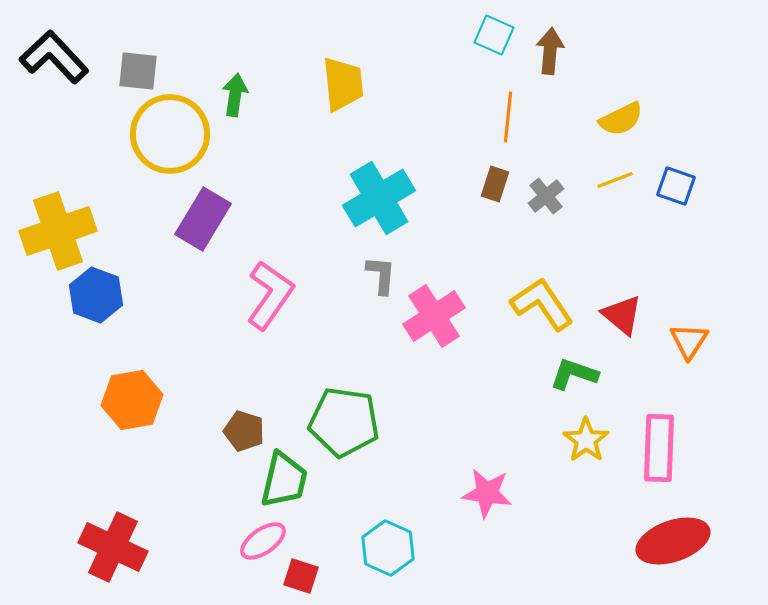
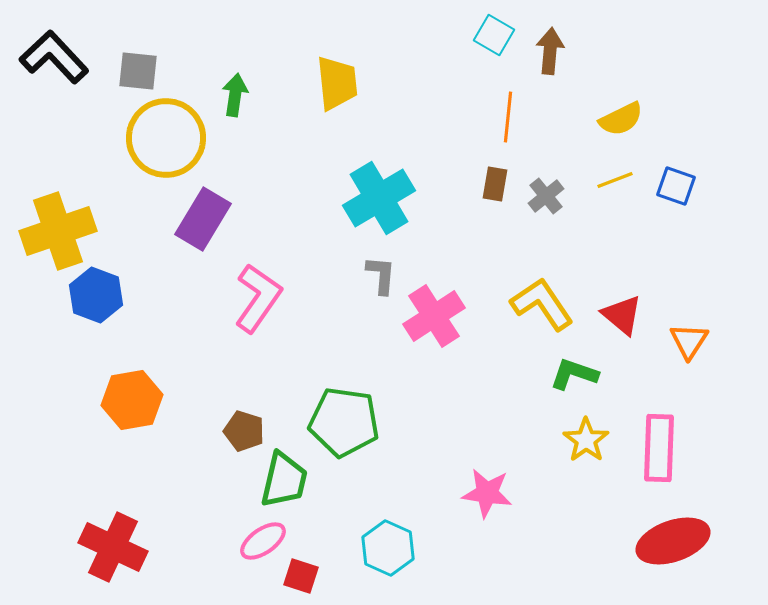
cyan square: rotated 6 degrees clockwise
yellow trapezoid: moved 6 px left, 1 px up
yellow circle: moved 4 px left, 4 px down
brown rectangle: rotated 8 degrees counterclockwise
pink L-shape: moved 12 px left, 3 px down
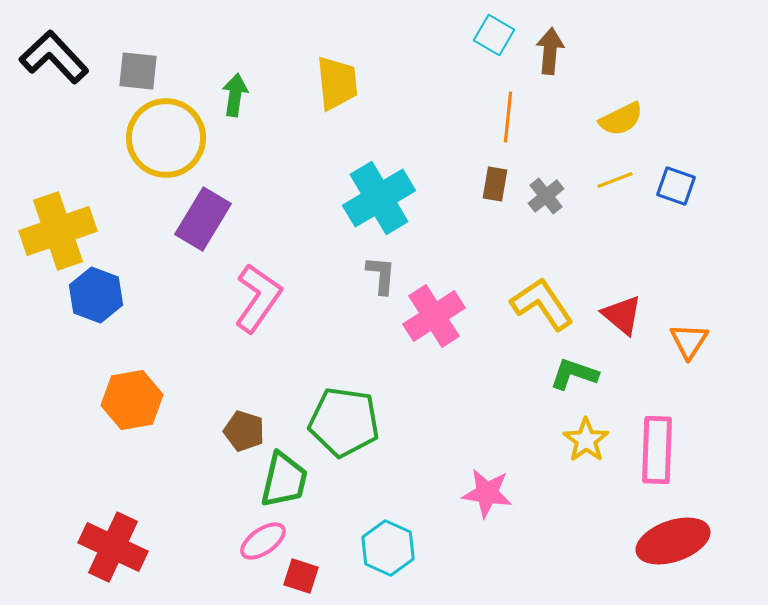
pink rectangle: moved 2 px left, 2 px down
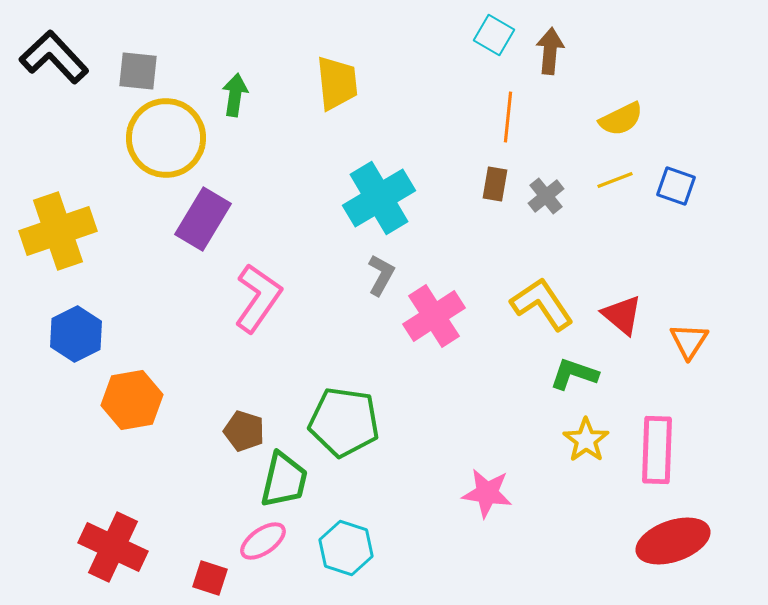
gray L-shape: rotated 24 degrees clockwise
blue hexagon: moved 20 px left, 39 px down; rotated 12 degrees clockwise
cyan hexagon: moved 42 px left; rotated 6 degrees counterclockwise
red square: moved 91 px left, 2 px down
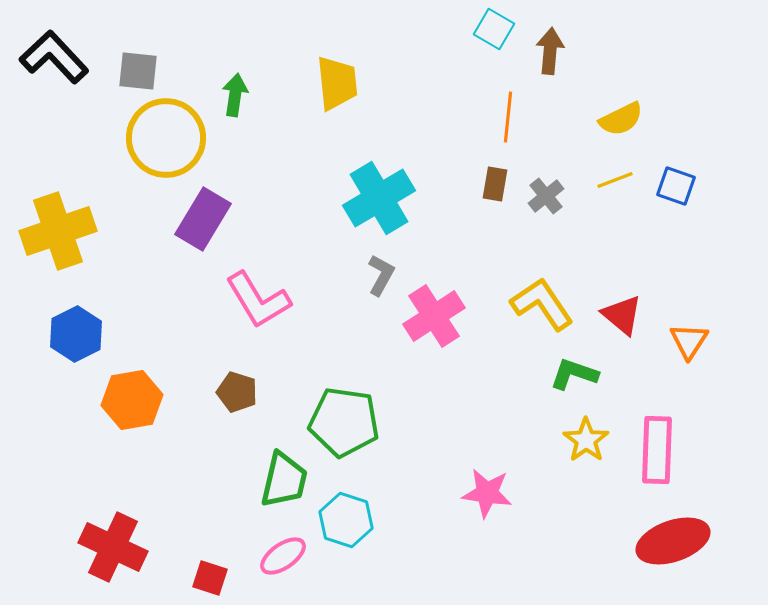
cyan square: moved 6 px up
pink L-shape: moved 2 px down; rotated 114 degrees clockwise
brown pentagon: moved 7 px left, 39 px up
pink ellipse: moved 20 px right, 15 px down
cyan hexagon: moved 28 px up
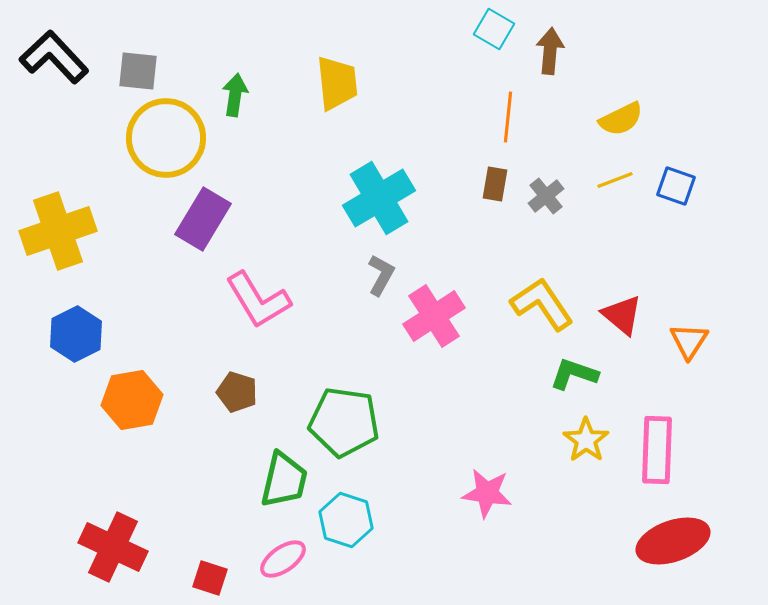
pink ellipse: moved 3 px down
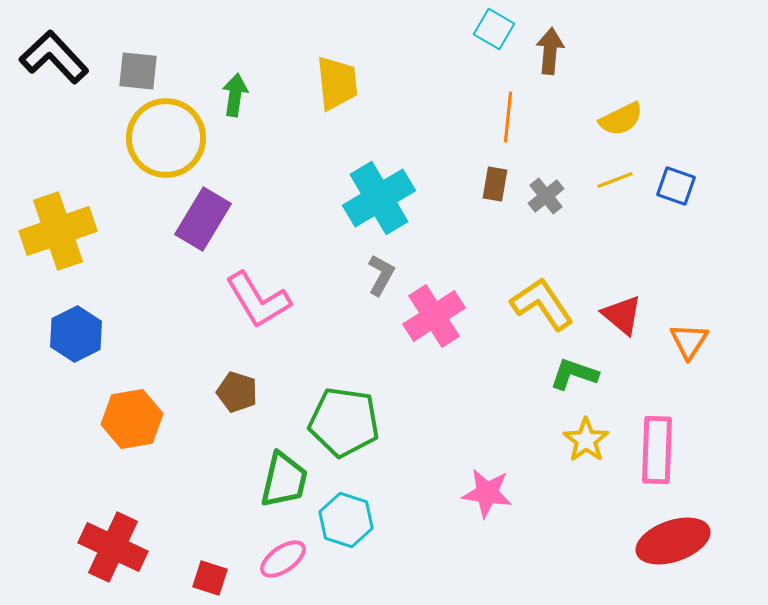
orange hexagon: moved 19 px down
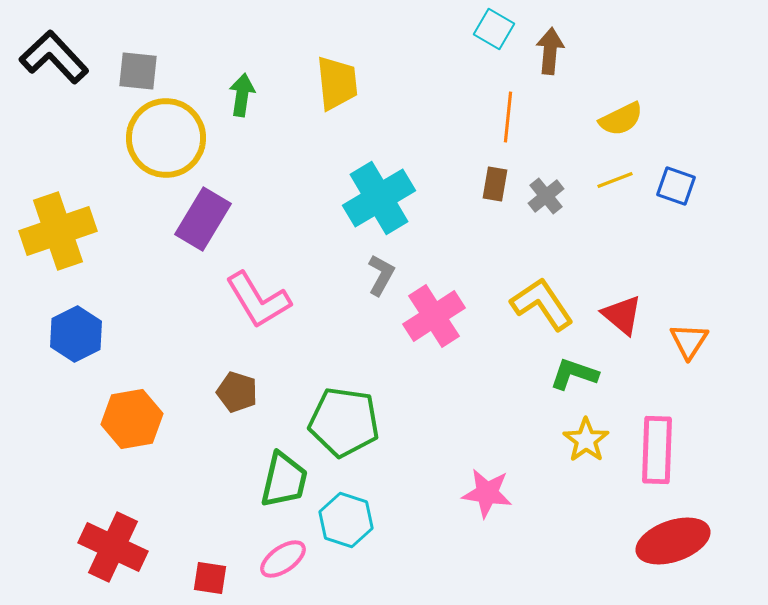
green arrow: moved 7 px right
red square: rotated 9 degrees counterclockwise
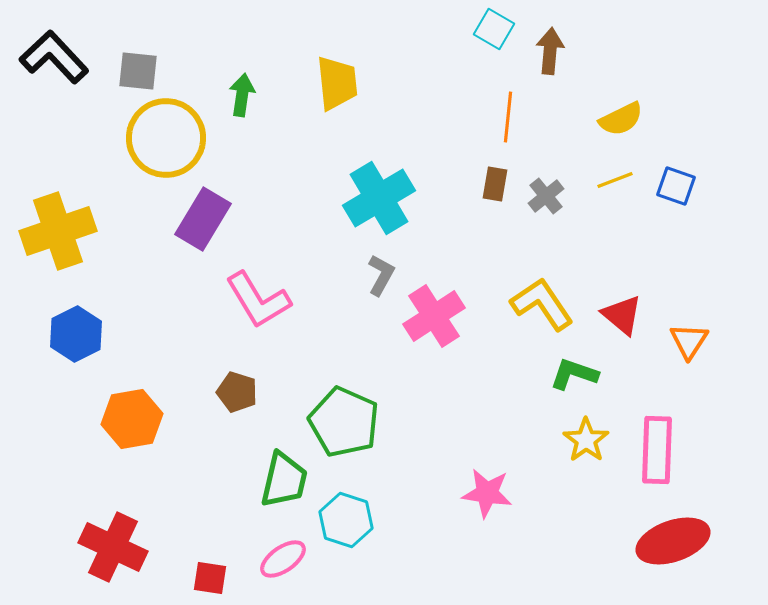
green pentagon: rotated 16 degrees clockwise
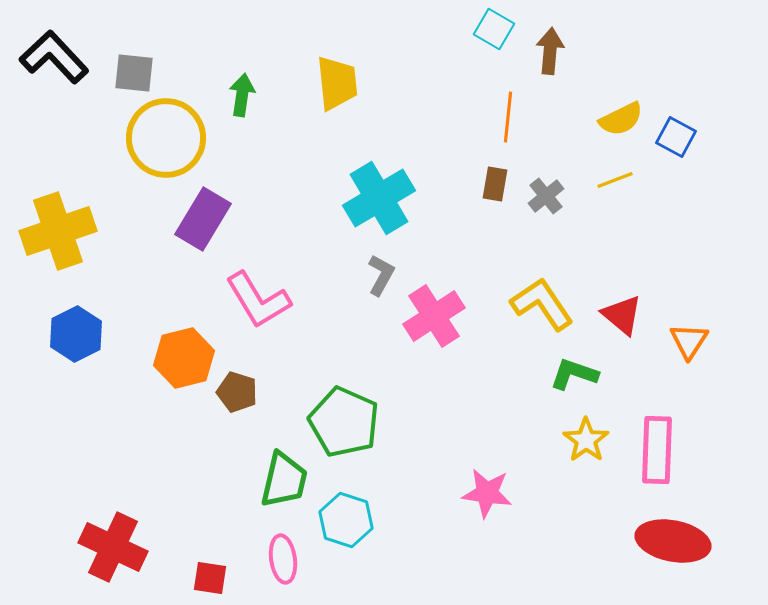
gray square: moved 4 px left, 2 px down
blue square: moved 49 px up; rotated 9 degrees clockwise
orange hexagon: moved 52 px right, 61 px up; rotated 4 degrees counterclockwise
red ellipse: rotated 30 degrees clockwise
pink ellipse: rotated 63 degrees counterclockwise
